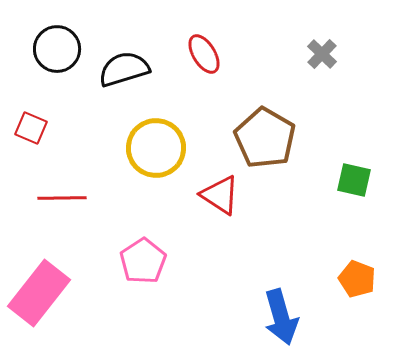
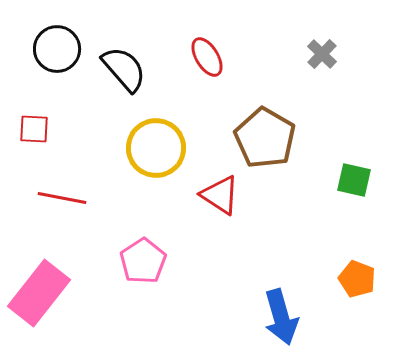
red ellipse: moved 3 px right, 3 px down
black semicircle: rotated 66 degrees clockwise
red square: moved 3 px right, 1 px down; rotated 20 degrees counterclockwise
red line: rotated 12 degrees clockwise
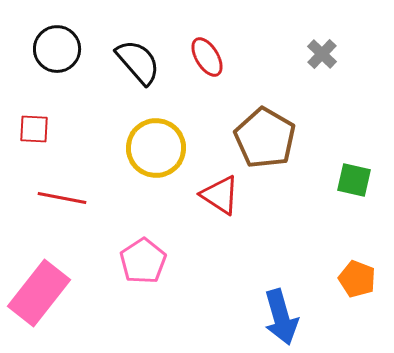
black semicircle: moved 14 px right, 7 px up
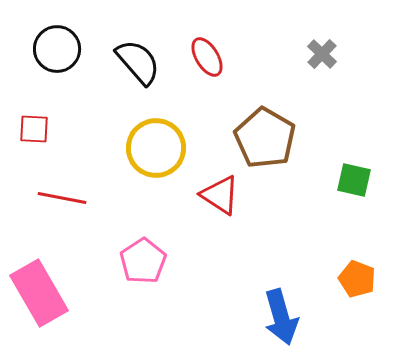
pink rectangle: rotated 68 degrees counterclockwise
